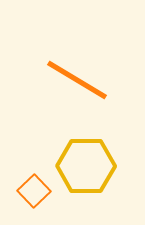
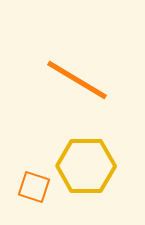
orange square: moved 4 px up; rotated 28 degrees counterclockwise
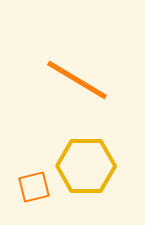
orange square: rotated 32 degrees counterclockwise
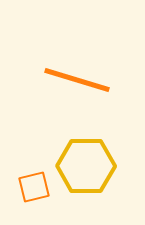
orange line: rotated 14 degrees counterclockwise
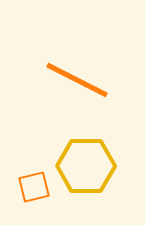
orange line: rotated 10 degrees clockwise
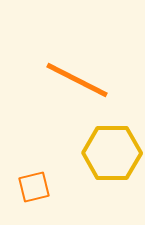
yellow hexagon: moved 26 px right, 13 px up
